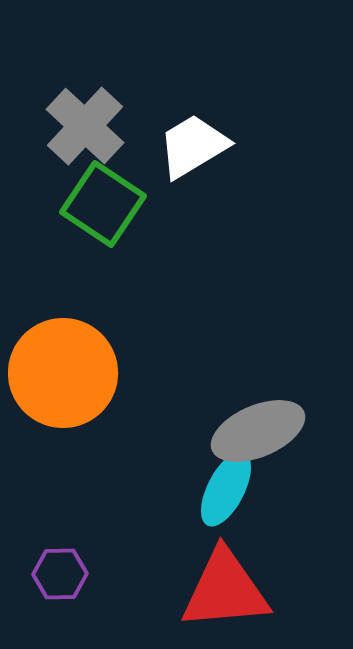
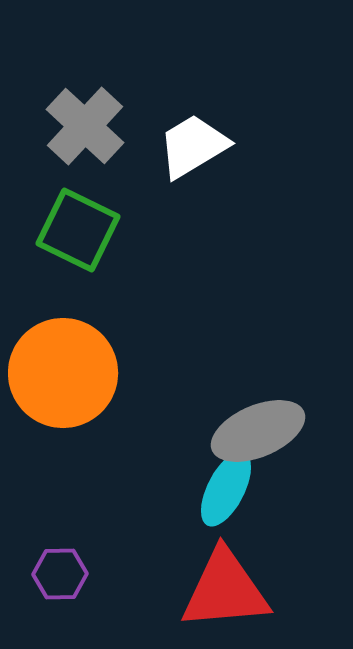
green square: moved 25 px left, 26 px down; rotated 8 degrees counterclockwise
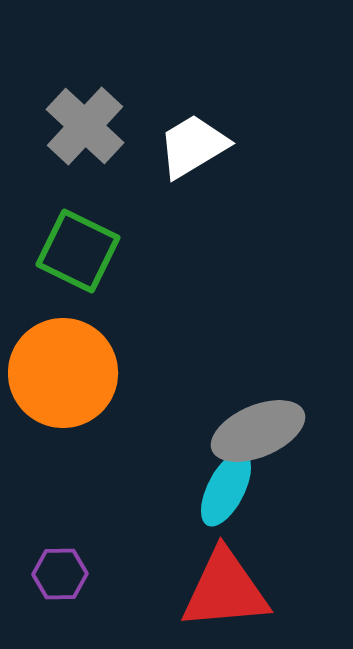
green square: moved 21 px down
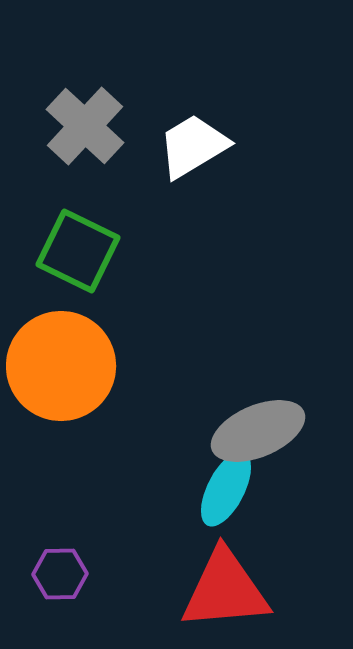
orange circle: moved 2 px left, 7 px up
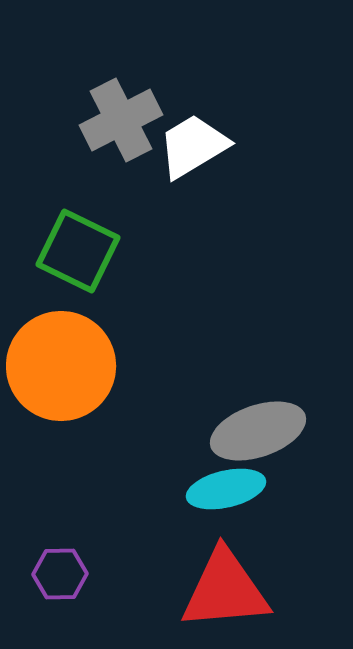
gray cross: moved 36 px right, 6 px up; rotated 20 degrees clockwise
gray ellipse: rotated 4 degrees clockwise
cyan ellipse: rotated 50 degrees clockwise
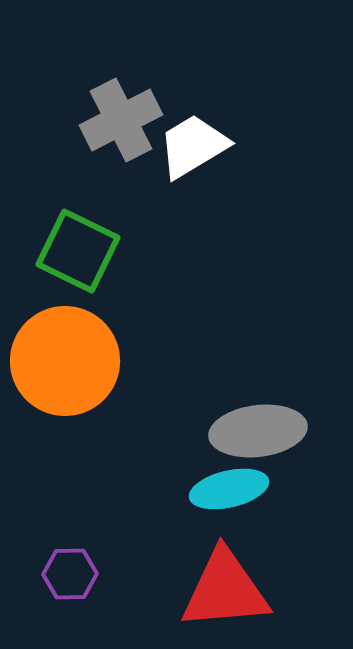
orange circle: moved 4 px right, 5 px up
gray ellipse: rotated 12 degrees clockwise
cyan ellipse: moved 3 px right
purple hexagon: moved 10 px right
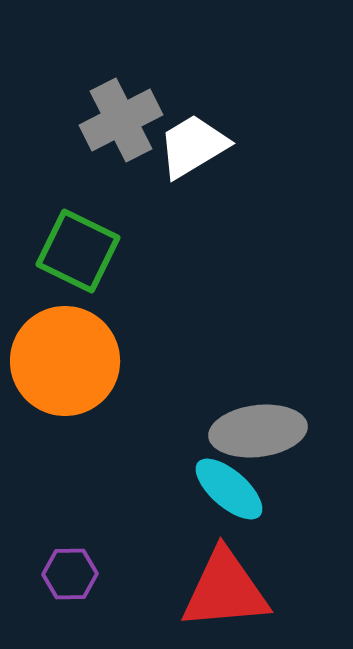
cyan ellipse: rotated 54 degrees clockwise
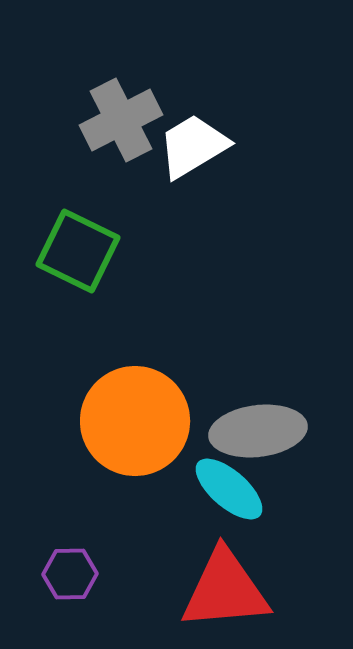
orange circle: moved 70 px right, 60 px down
